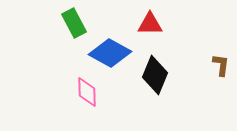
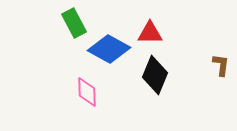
red triangle: moved 9 px down
blue diamond: moved 1 px left, 4 px up
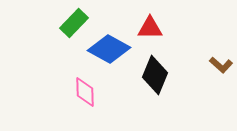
green rectangle: rotated 72 degrees clockwise
red triangle: moved 5 px up
brown L-shape: rotated 125 degrees clockwise
pink diamond: moved 2 px left
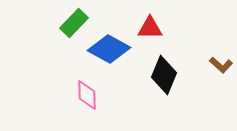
black diamond: moved 9 px right
pink diamond: moved 2 px right, 3 px down
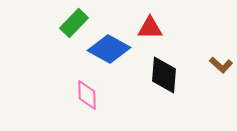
black diamond: rotated 18 degrees counterclockwise
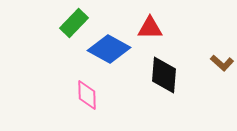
brown L-shape: moved 1 px right, 2 px up
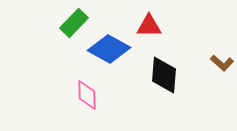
red triangle: moved 1 px left, 2 px up
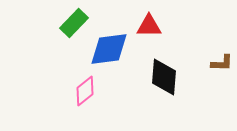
blue diamond: rotated 36 degrees counterclockwise
brown L-shape: rotated 40 degrees counterclockwise
black diamond: moved 2 px down
pink diamond: moved 2 px left, 4 px up; rotated 52 degrees clockwise
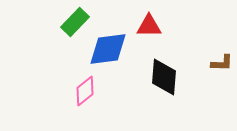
green rectangle: moved 1 px right, 1 px up
blue diamond: moved 1 px left
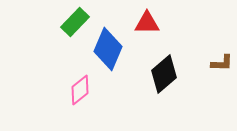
red triangle: moved 2 px left, 3 px up
blue diamond: rotated 60 degrees counterclockwise
black diamond: moved 3 px up; rotated 45 degrees clockwise
pink diamond: moved 5 px left, 1 px up
